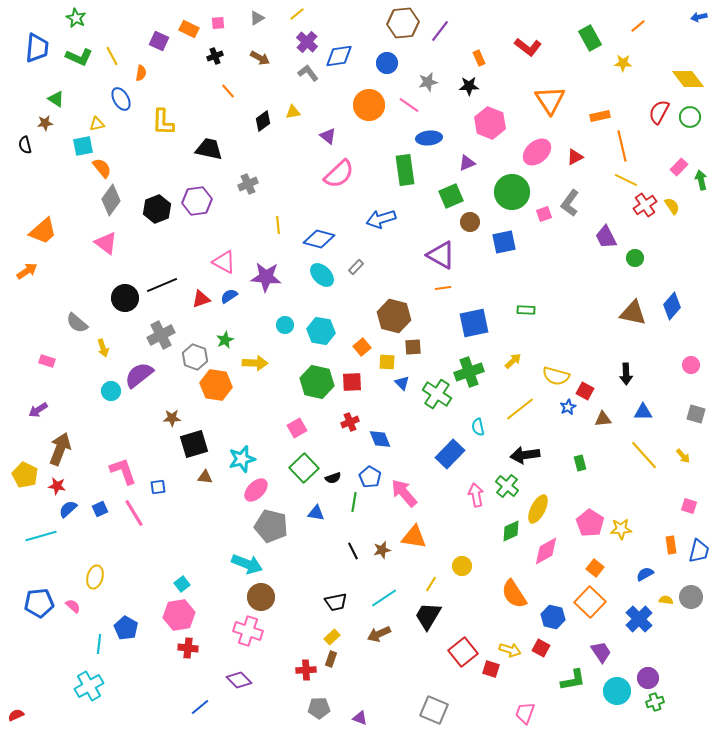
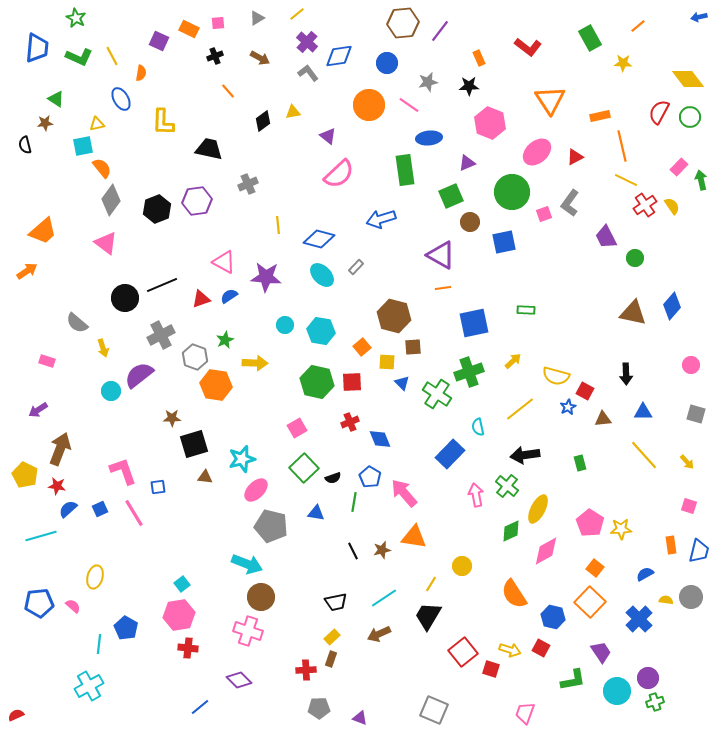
yellow arrow at (683, 456): moved 4 px right, 6 px down
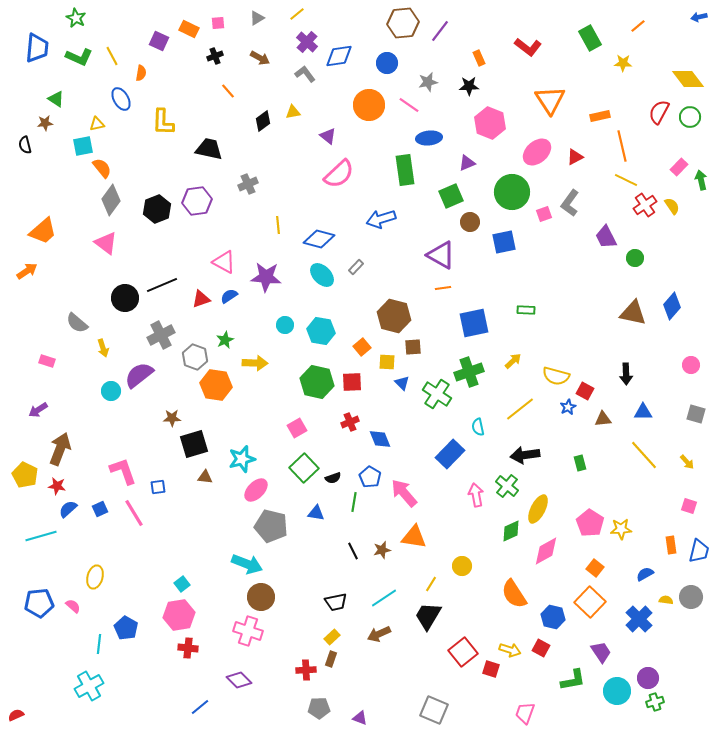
gray L-shape at (308, 73): moved 3 px left, 1 px down
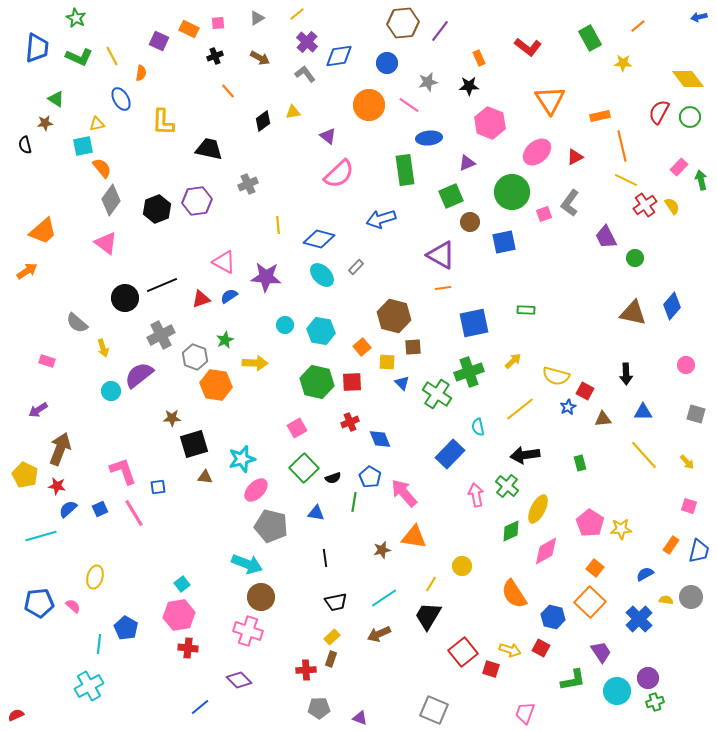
pink circle at (691, 365): moved 5 px left
orange rectangle at (671, 545): rotated 42 degrees clockwise
black line at (353, 551): moved 28 px left, 7 px down; rotated 18 degrees clockwise
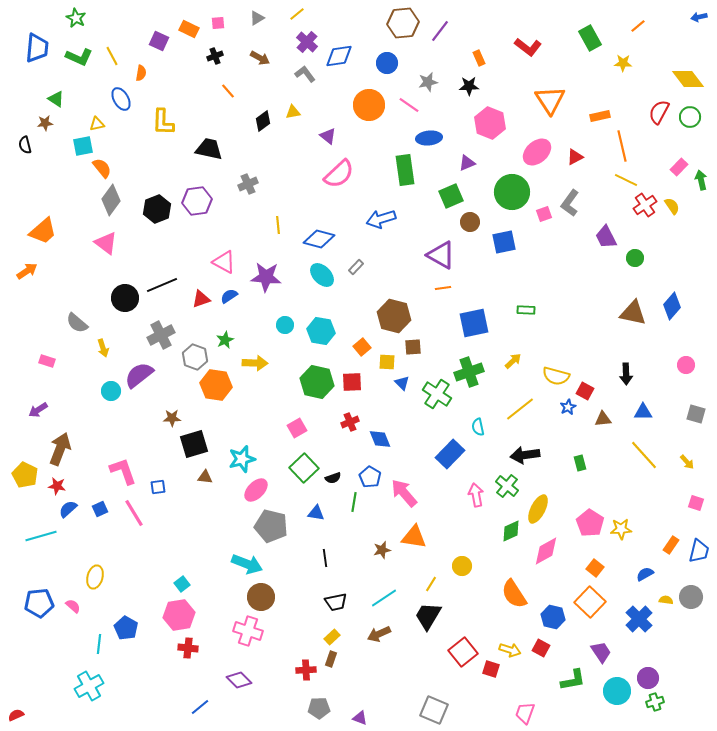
pink square at (689, 506): moved 7 px right, 3 px up
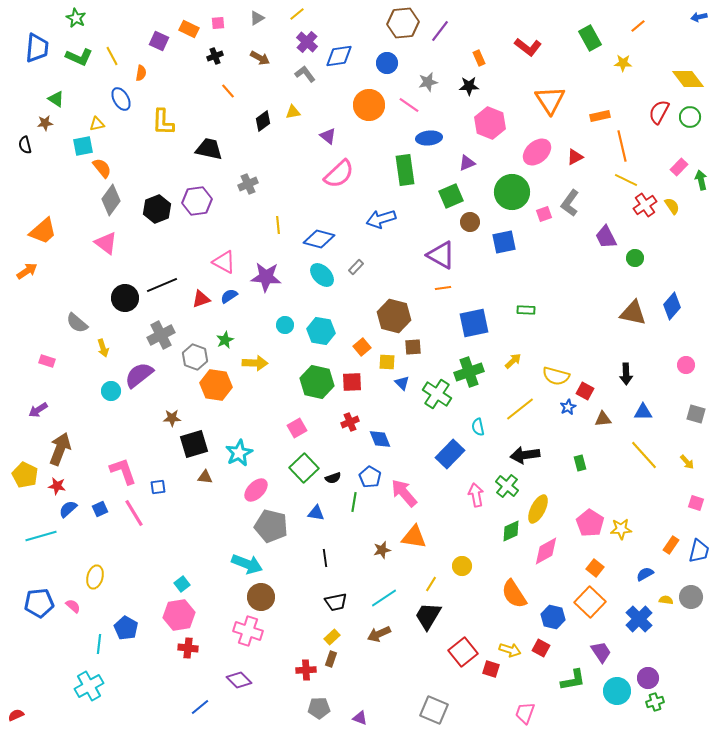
cyan star at (242, 459): moved 3 px left, 6 px up; rotated 12 degrees counterclockwise
